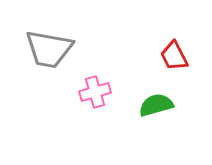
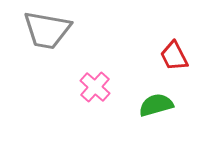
gray trapezoid: moved 2 px left, 19 px up
pink cross: moved 5 px up; rotated 32 degrees counterclockwise
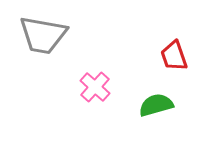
gray trapezoid: moved 4 px left, 5 px down
red trapezoid: rotated 8 degrees clockwise
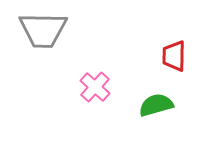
gray trapezoid: moved 5 px up; rotated 9 degrees counterclockwise
red trapezoid: rotated 20 degrees clockwise
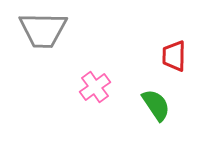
pink cross: rotated 12 degrees clockwise
green semicircle: rotated 72 degrees clockwise
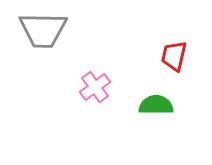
red trapezoid: rotated 12 degrees clockwise
green semicircle: rotated 56 degrees counterclockwise
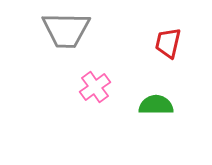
gray trapezoid: moved 23 px right
red trapezoid: moved 6 px left, 13 px up
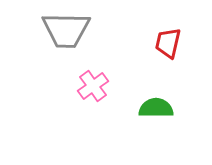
pink cross: moved 2 px left, 1 px up
green semicircle: moved 3 px down
